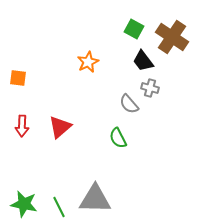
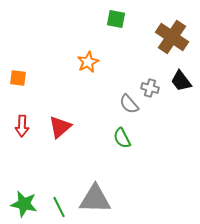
green square: moved 18 px left, 10 px up; rotated 18 degrees counterclockwise
black trapezoid: moved 38 px right, 20 px down
green semicircle: moved 4 px right
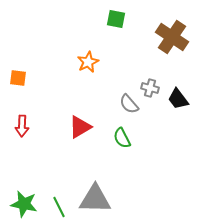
black trapezoid: moved 3 px left, 18 px down
red triangle: moved 20 px right; rotated 10 degrees clockwise
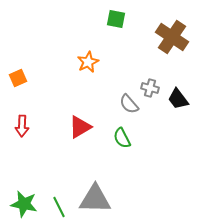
orange square: rotated 30 degrees counterclockwise
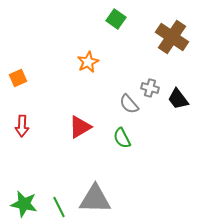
green square: rotated 24 degrees clockwise
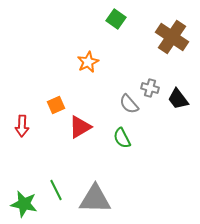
orange square: moved 38 px right, 27 px down
green line: moved 3 px left, 17 px up
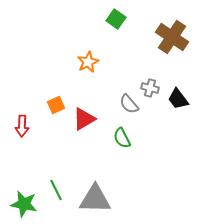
red triangle: moved 4 px right, 8 px up
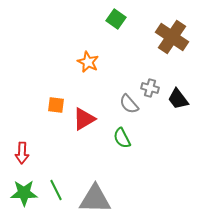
orange star: rotated 20 degrees counterclockwise
orange square: rotated 30 degrees clockwise
red arrow: moved 27 px down
green star: moved 11 px up; rotated 12 degrees counterclockwise
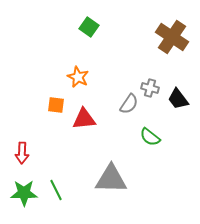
green square: moved 27 px left, 8 px down
orange star: moved 10 px left, 15 px down
gray semicircle: rotated 105 degrees counterclockwise
red triangle: rotated 25 degrees clockwise
green semicircle: moved 28 px right, 1 px up; rotated 25 degrees counterclockwise
gray triangle: moved 16 px right, 20 px up
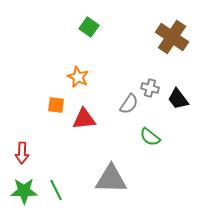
green star: moved 2 px up
